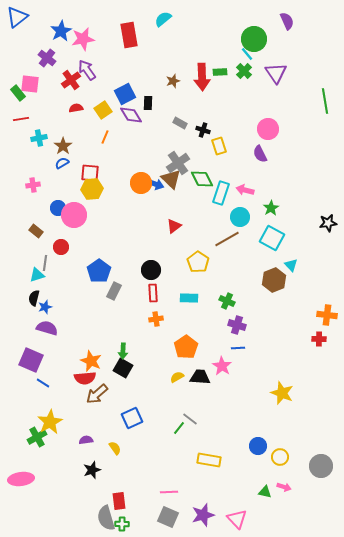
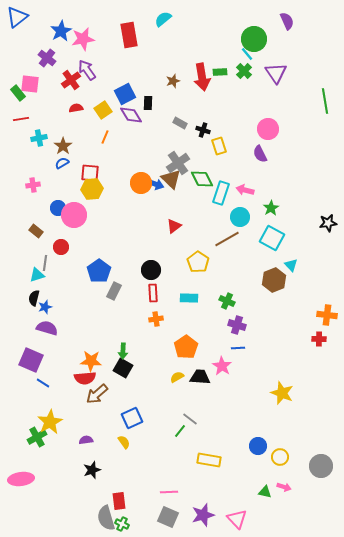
red arrow at (202, 77): rotated 8 degrees counterclockwise
orange star at (91, 361): rotated 20 degrees counterclockwise
green line at (179, 428): moved 1 px right, 3 px down
yellow semicircle at (115, 448): moved 9 px right, 6 px up
green cross at (122, 524): rotated 24 degrees clockwise
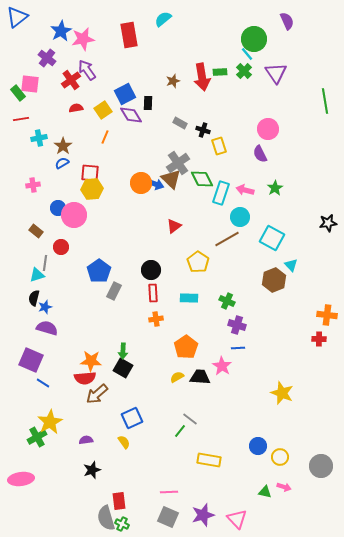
green star at (271, 208): moved 4 px right, 20 px up
